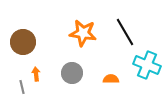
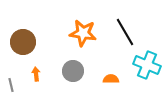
gray circle: moved 1 px right, 2 px up
gray line: moved 11 px left, 2 px up
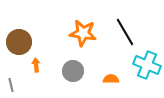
brown circle: moved 4 px left
orange arrow: moved 9 px up
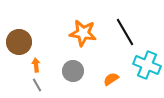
orange semicircle: rotated 35 degrees counterclockwise
gray line: moved 26 px right; rotated 16 degrees counterclockwise
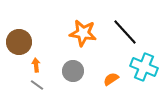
black line: rotated 12 degrees counterclockwise
cyan cross: moved 3 px left, 2 px down
gray line: rotated 24 degrees counterclockwise
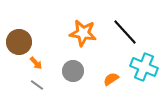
orange arrow: moved 2 px up; rotated 144 degrees clockwise
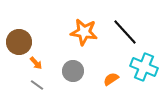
orange star: moved 1 px right, 1 px up
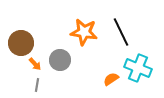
black line: moved 4 px left; rotated 16 degrees clockwise
brown circle: moved 2 px right, 1 px down
orange arrow: moved 1 px left, 1 px down
cyan cross: moved 6 px left, 1 px down
gray circle: moved 13 px left, 11 px up
gray line: rotated 64 degrees clockwise
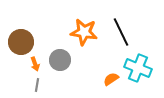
brown circle: moved 1 px up
orange arrow: rotated 24 degrees clockwise
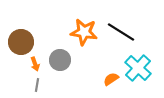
black line: rotated 32 degrees counterclockwise
cyan cross: rotated 20 degrees clockwise
